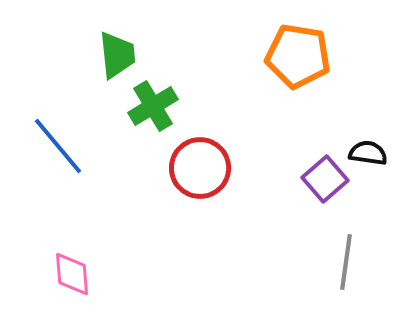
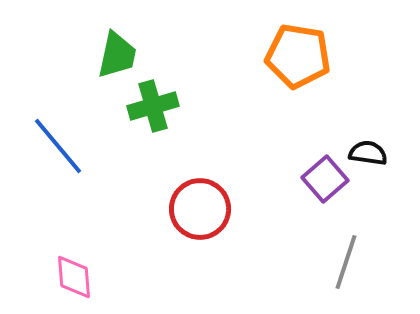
green trapezoid: rotated 18 degrees clockwise
green cross: rotated 15 degrees clockwise
red circle: moved 41 px down
gray line: rotated 10 degrees clockwise
pink diamond: moved 2 px right, 3 px down
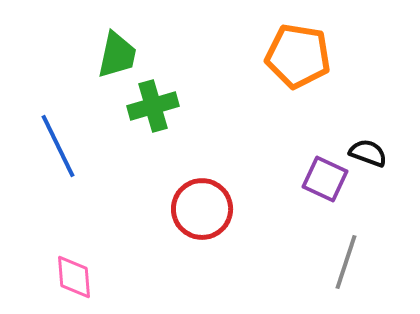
blue line: rotated 14 degrees clockwise
black semicircle: rotated 12 degrees clockwise
purple square: rotated 24 degrees counterclockwise
red circle: moved 2 px right
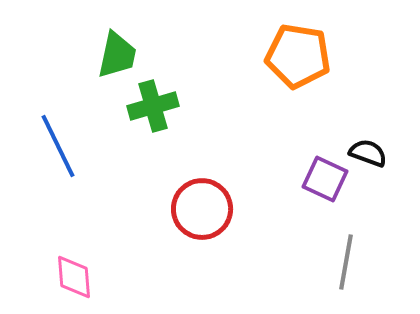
gray line: rotated 8 degrees counterclockwise
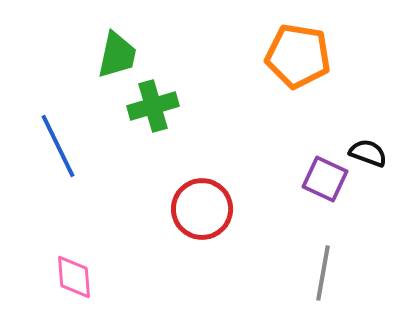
gray line: moved 23 px left, 11 px down
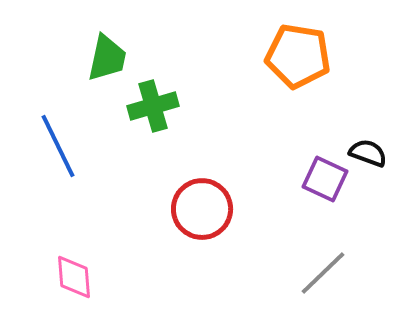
green trapezoid: moved 10 px left, 3 px down
gray line: rotated 36 degrees clockwise
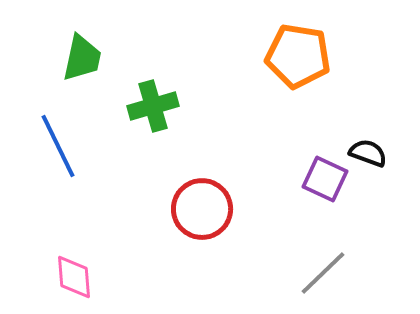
green trapezoid: moved 25 px left
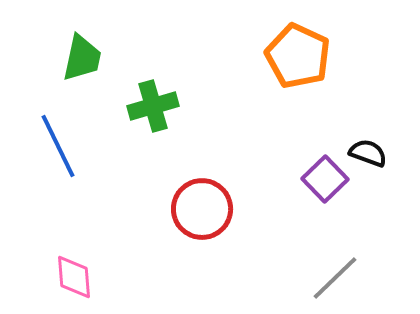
orange pentagon: rotated 16 degrees clockwise
purple square: rotated 21 degrees clockwise
gray line: moved 12 px right, 5 px down
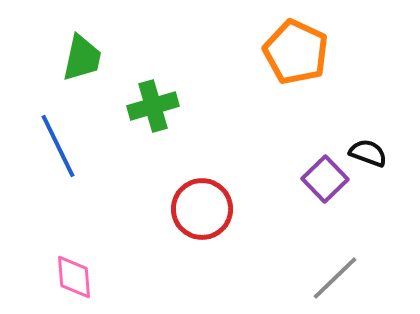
orange pentagon: moved 2 px left, 4 px up
